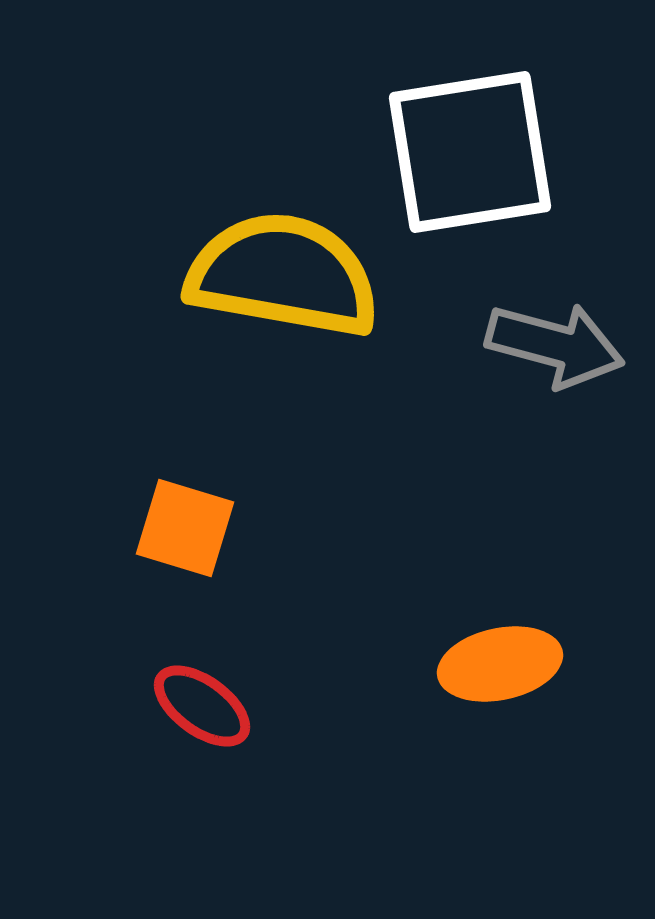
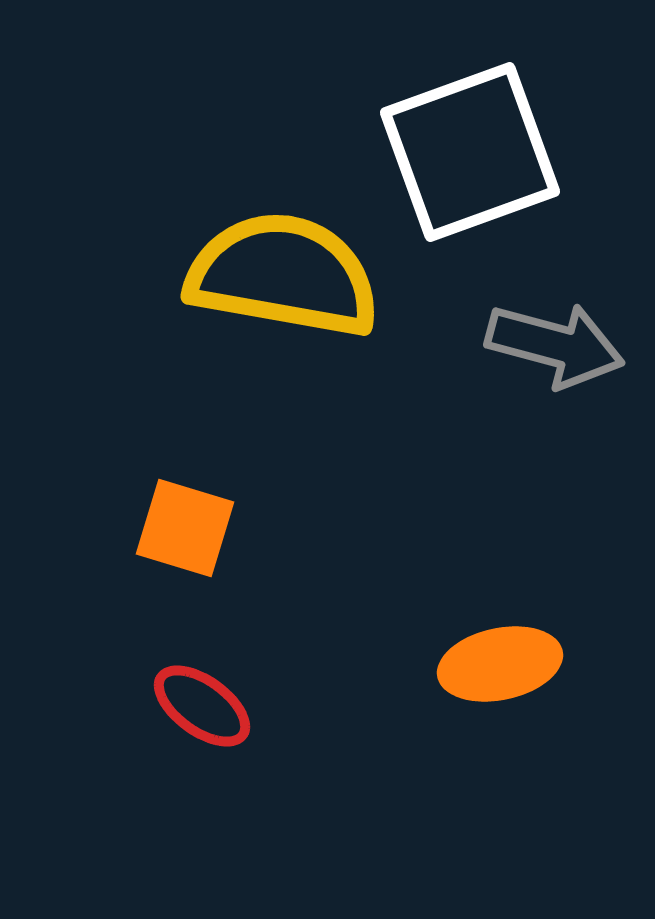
white square: rotated 11 degrees counterclockwise
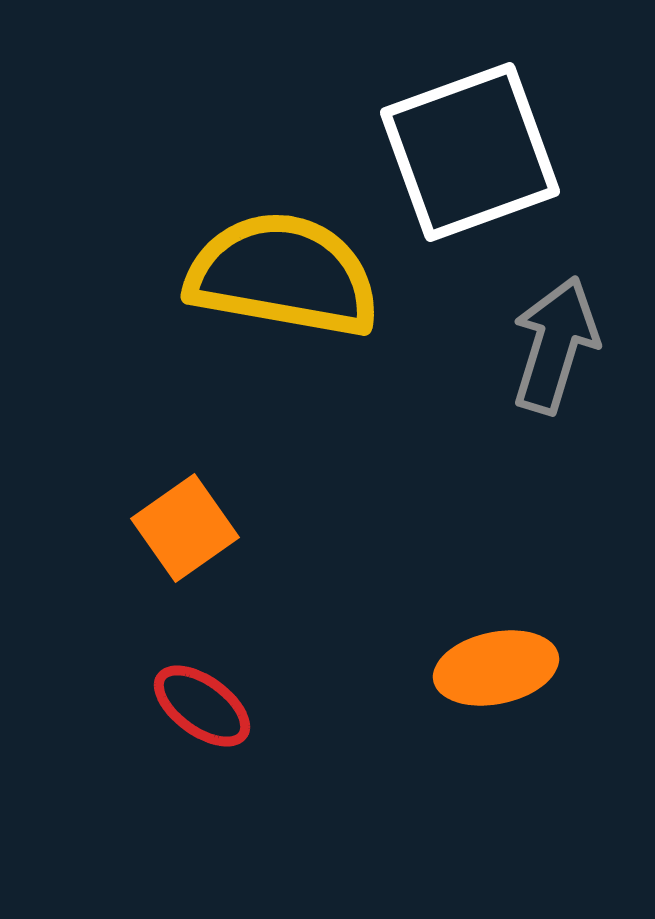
gray arrow: rotated 88 degrees counterclockwise
orange square: rotated 38 degrees clockwise
orange ellipse: moved 4 px left, 4 px down
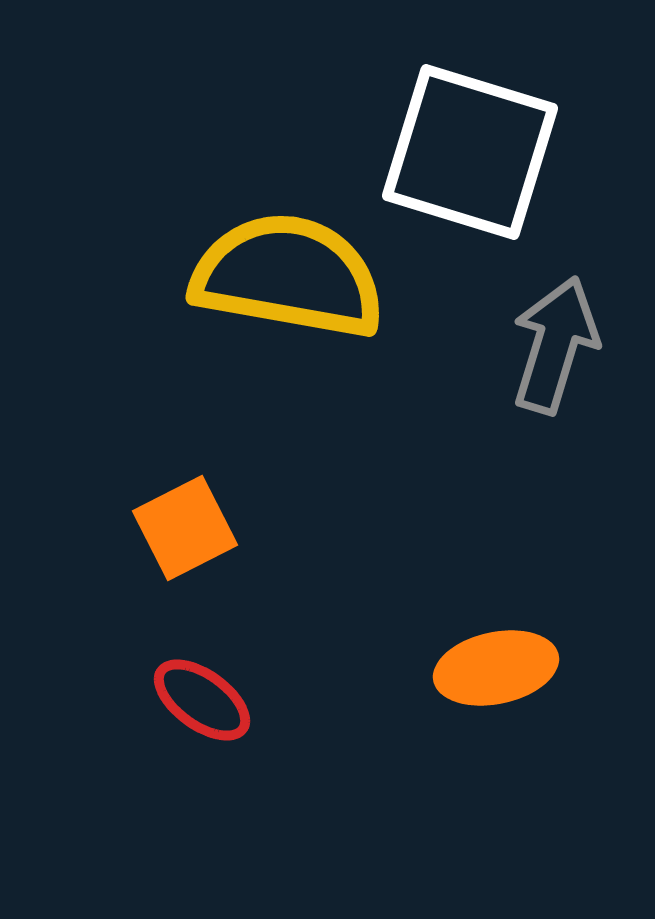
white square: rotated 37 degrees clockwise
yellow semicircle: moved 5 px right, 1 px down
orange square: rotated 8 degrees clockwise
red ellipse: moved 6 px up
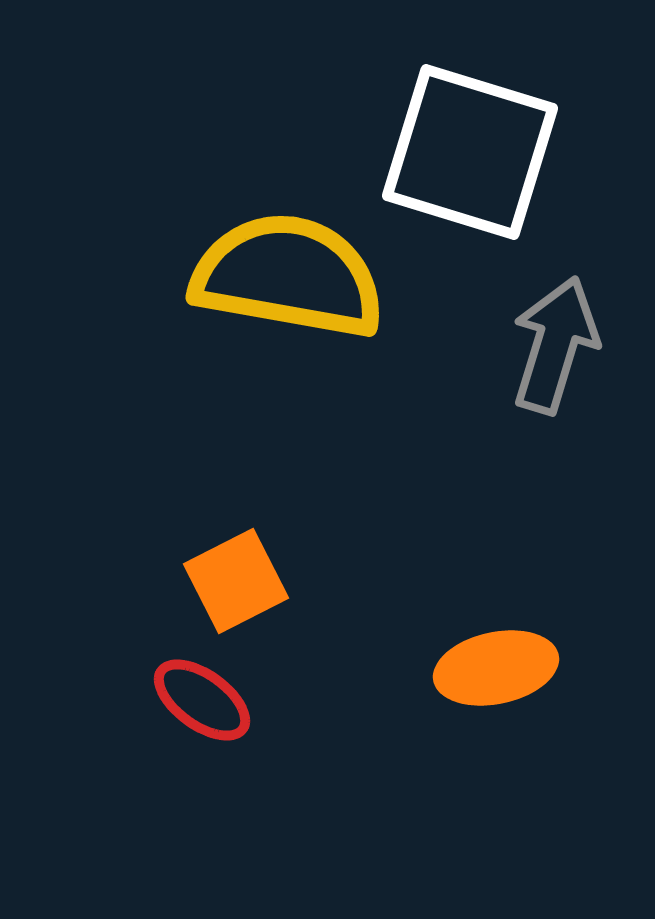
orange square: moved 51 px right, 53 px down
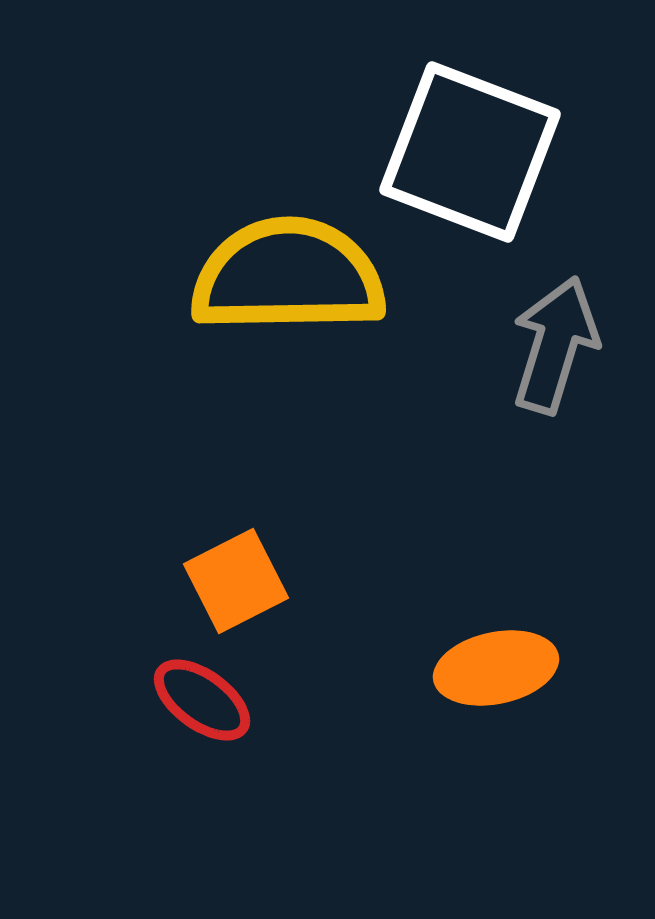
white square: rotated 4 degrees clockwise
yellow semicircle: rotated 11 degrees counterclockwise
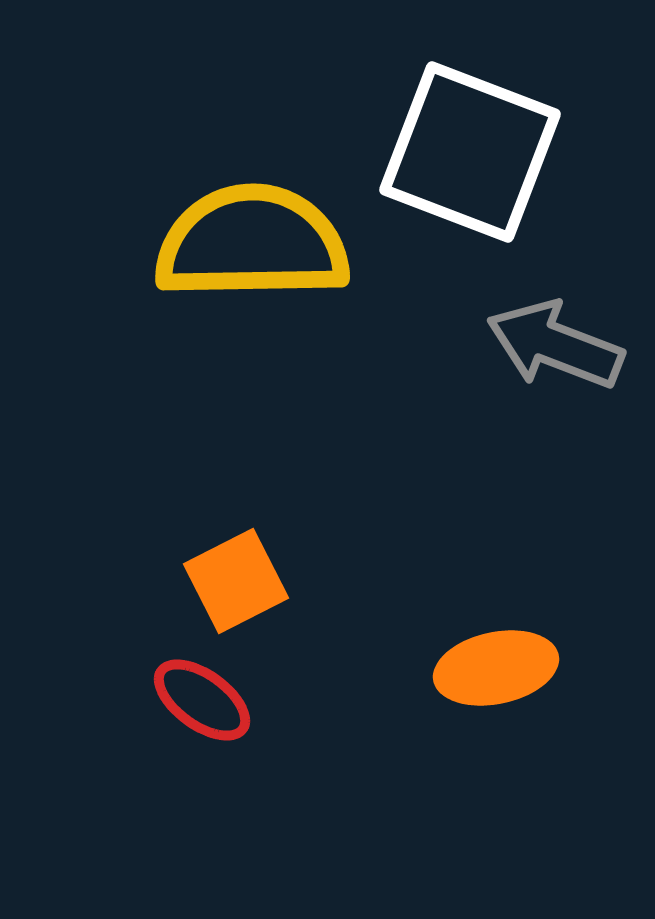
yellow semicircle: moved 36 px left, 33 px up
gray arrow: rotated 86 degrees counterclockwise
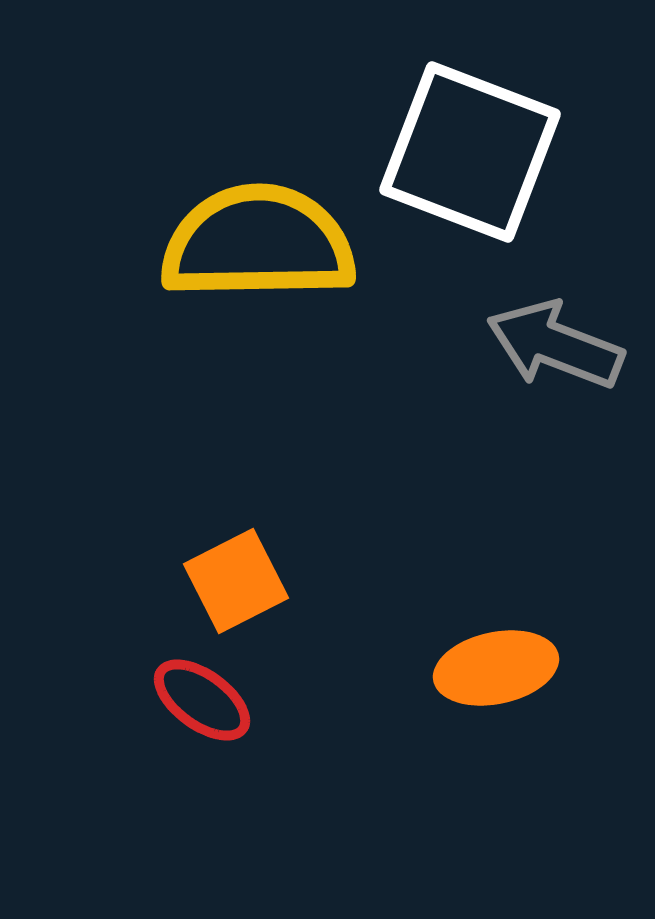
yellow semicircle: moved 6 px right
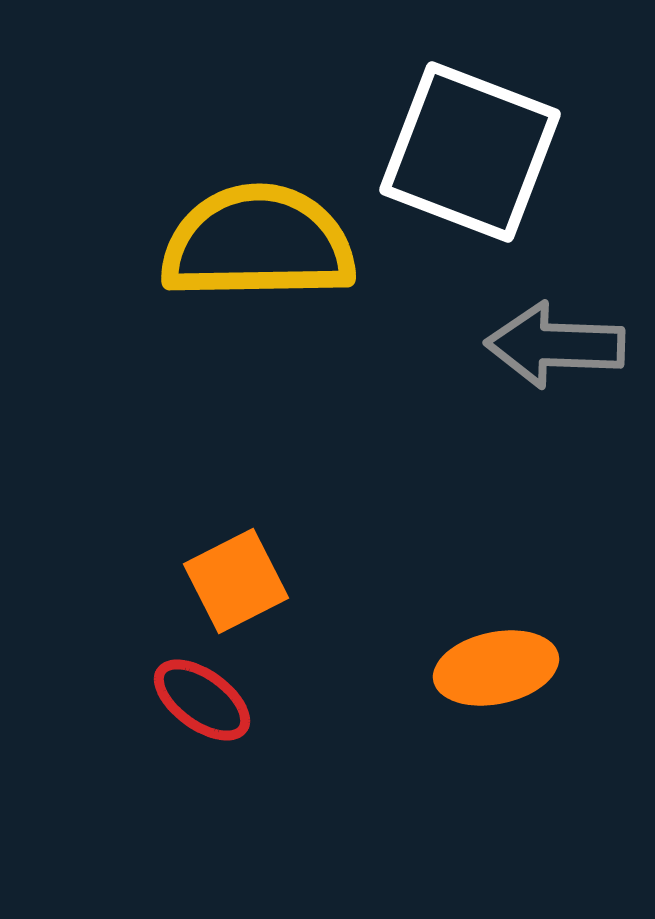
gray arrow: rotated 19 degrees counterclockwise
